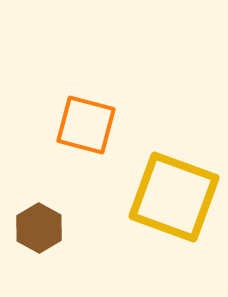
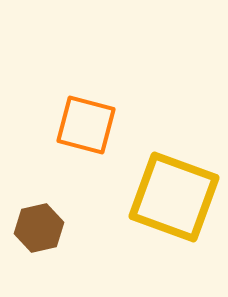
brown hexagon: rotated 18 degrees clockwise
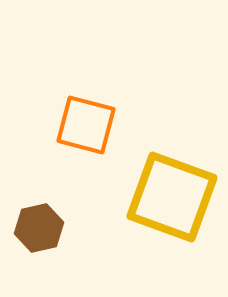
yellow square: moved 2 px left
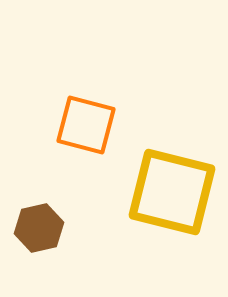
yellow square: moved 5 px up; rotated 6 degrees counterclockwise
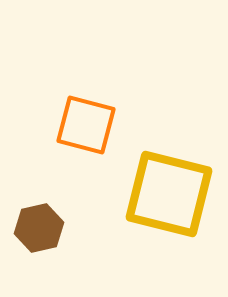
yellow square: moved 3 px left, 2 px down
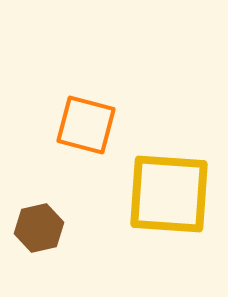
yellow square: rotated 10 degrees counterclockwise
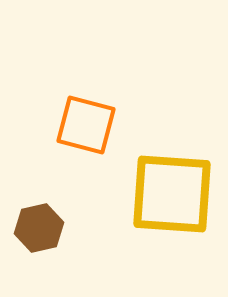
yellow square: moved 3 px right
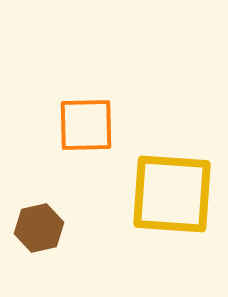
orange square: rotated 16 degrees counterclockwise
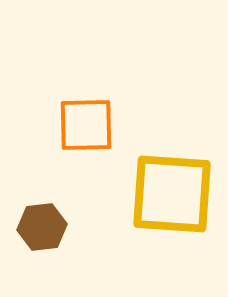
brown hexagon: moved 3 px right, 1 px up; rotated 6 degrees clockwise
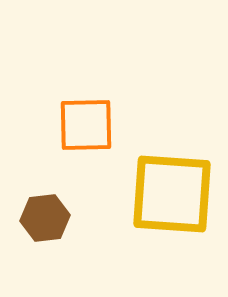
brown hexagon: moved 3 px right, 9 px up
